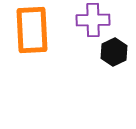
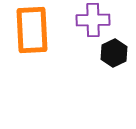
black hexagon: moved 1 px down
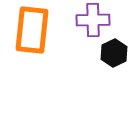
orange rectangle: rotated 9 degrees clockwise
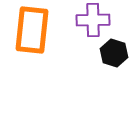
black hexagon: rotated 16 degrees counterclockwise
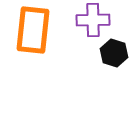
orange rectangle: moved 1 px right
